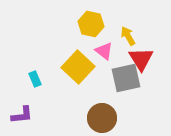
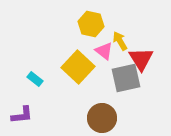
yellow arrow: moved 8 px left, 5 px down
cyan rectangle: rotated 28 degrees counterclockwise
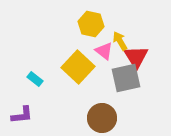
red triangle: moved 5 px left, 2 px up
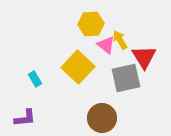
yellow hexagon: rotated 15 degrees counterclockwise
yellow arrow: moved 1 px up
pink triangle: moved 2 px right, 6 px up
red triangle: moved 8 px right
cyan rectangle: rotated 21 degrees clockwise
purple L-shape: moved 3 px right, 3 px down
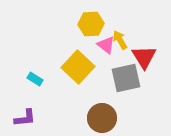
cyan rectangle: rotated 28 degrees counterclockwise
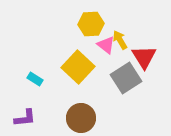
gray square: rotated 20 degrees counterclockwise
brown circle: moved 21 px left
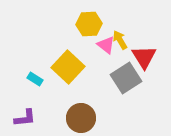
yellow hexagon: moved 2 px left
yellow square: moved 10 px left
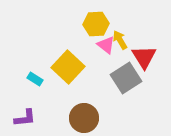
yellow hexagon: moved 7 px right
brown circle: moved 3 px right
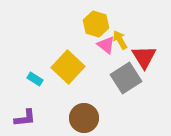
yellow hexagon: rotated 20 degrees clockwise
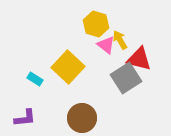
red triangle: moved 5 px left, 2 px down; rotated 44 degrees counterclockwise
brown circle: moved 2 px left
